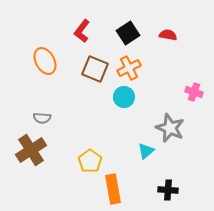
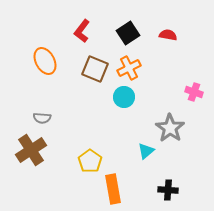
gray star: rotated 12 degrees clockwise
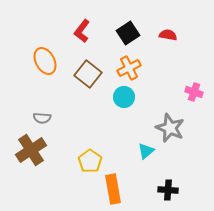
brown square: moved 7 px left, 5 px down; rotated 16 degrees clockwise
gray star: rotated 12 degrees counterclockwise
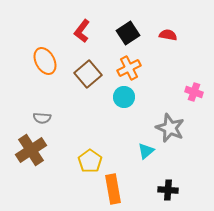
brown square: rotated 12 degrees clockwise
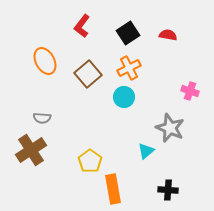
red L-shape: moved 5 px up
pink cross: moved 4 px left, 1 px up
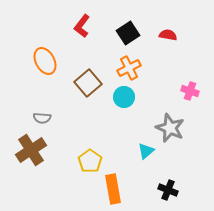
brown square: moved 9 px down
black cross: rotated 18 degrees clockwise
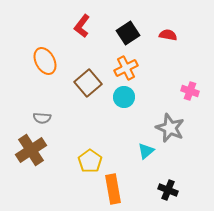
orange cross: moved 3 px left
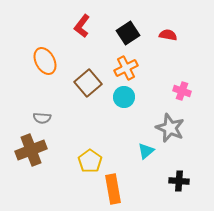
pink cross: moved 8 px left
brown cross: rotated 12 degrees clockwise
black cross: moved 11 px right, 9 px up; rotated 18 degrees counterclockwise
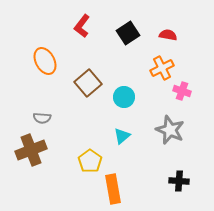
orange cross: moved 36 px right
gray star: moved 2 px down
cyan triangle: moved 24 px left, 15 px up
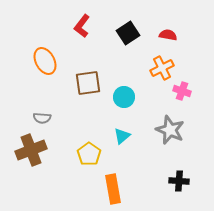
brown square: rotated 32 degrees clockwise
yellow pentagon: moved 1 px left, 7 px up
